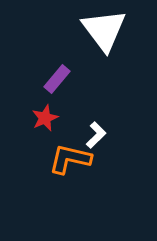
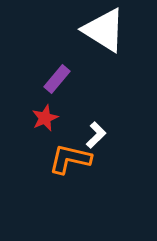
white triangle: rotated 21 degrees counterclockwise
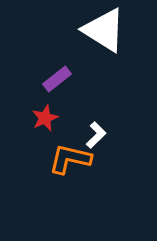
purple rectangle: rotated 12 degrees clockwise
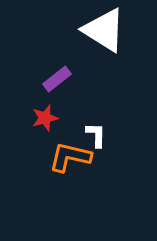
red star: rotated 8 degrees clockwise
white L-shape: rotated 44 degrees counterclockwise
orange L-shape: moved 2 px up
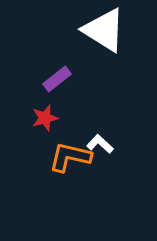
white L-shape: moved 4 px right, 9 px down; rotated 48 degrees counterclockwise
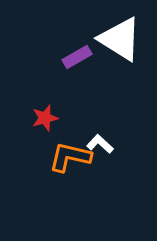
white triangle: moved 16 px right, 9 px down
purple rectangle: moved 20 px right, 22 px up; rotated 8 degrees clockwise
